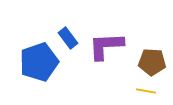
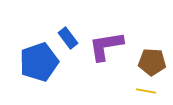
purple L-shape: rotated 6 degrees counterclockwise
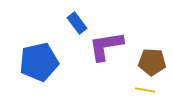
blue rectangle: moved 9 px right, 15 px up
blue pentagon: rotated 6 degrees clockwise
yellow line: moved 1 px left, 1 px up
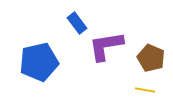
brown pentagon: moved 1 px left, 4 px up; rotated 20 degrees clockwise
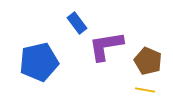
brown pentagon: moved 3 px left, 3 px down
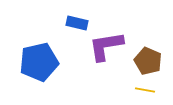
blue rectangle: rotated 40 degrees counterclockwise
